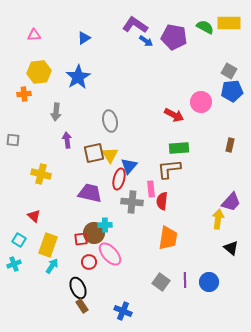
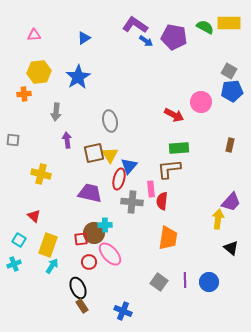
gray square at (161, 282): moved 2 px left
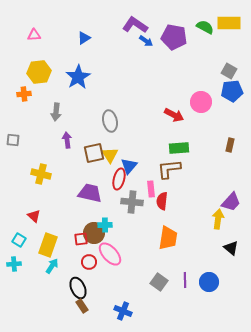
cyan cross at (14, 264): rotated 16 degrees clockwise
